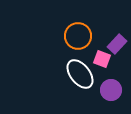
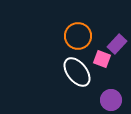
white ellipse: moved 3 px left, 2 px up
purple circle: moved 10 px down
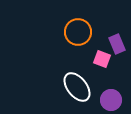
orange circle: moved 4 px up
purple rectangle: rotated 66 degrees counterclockwise
white ellipse: moved 15 px down
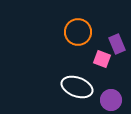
white ellipse: rotated 32 degrees counterclockwise
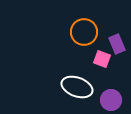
orange circle: moved 6 px right
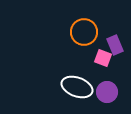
purple rectangle: moved 2 px left, 1 px down
pink square: moved 1 px right, 1 px up
purple circle: moved 4 px left, 8 px up
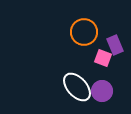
white ellipse: rotated 28 degrees clockwise
purple circle: moved 5 px left, 1 px up
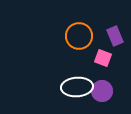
orange circle: moved 5 px left, 4 px down
purple rectangle: moved 9 px up
white ellipse: rotated 52 degrees counterclockwise
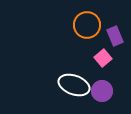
orange circle: moved 8 px right, 11 px up
pink square: rotated 30 degrees clockwise
white ellipse: moved 3 px left, 2 px up; rotated 24 degrees clockwise
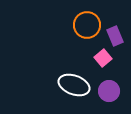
purple circle: moved 7 px right
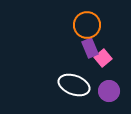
purple rectangle: moved 25 px left, 12 px down
